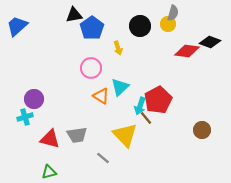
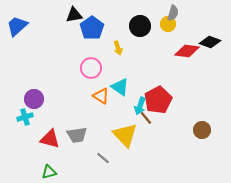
cyan triangle: rotated 42 degrees counterclockwise
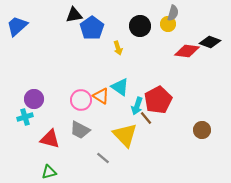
pink circle: moved 10 px left, 32 px down
cyan arrow: moved 3 px left
gray trapezoid: moved 3 px right, 5 px up; rotated 35 degrees clockwise
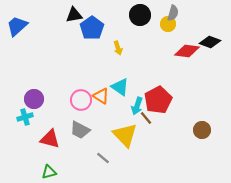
black circle: moved 11 px up
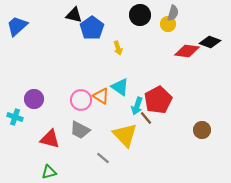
black triangle: rotated 24 degrees clockwise
cyan cross: moved 10 px left; rotated 35 degrees clockwise
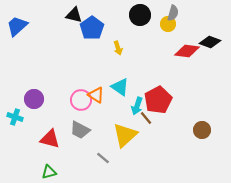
orange triangle: moved 5 px left, 1 px up
yellow triangle: rotated 32 degrees clockwise
